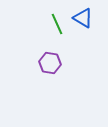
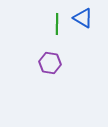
green line: rotated 25 degrees clockwise
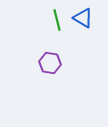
green line: moved 4 px up; rotated 15 degrees counterclockwise
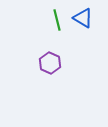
purple hexagon: rotated 15 degrees clockwise
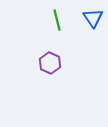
blue triangle: moved 10 px right; rotated 25 degrees clockwise
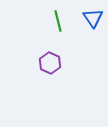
green line: moved 1 px right, 1 px down
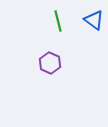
blue triangle: moved 1 px right, 2 px down; rotated 20 degrees counterclockwise
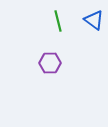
purple hexagon: rotated 25 degrees counterclockwise
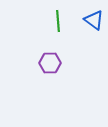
green line: rotated 10 degrees clockwise
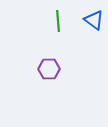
purple hexagon: moved 1 px left, 6 px down
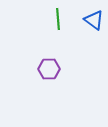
green line: moved 2 px up
